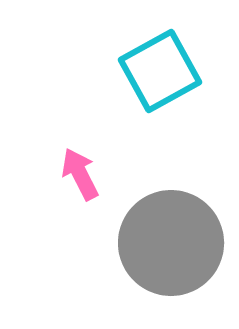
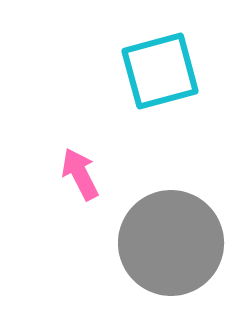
cyan square: rotated 14 degrees clockwise
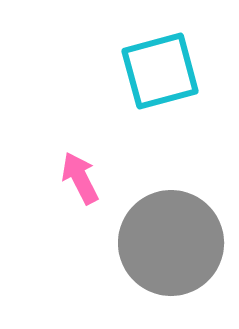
pink arrow: moved 4 px down
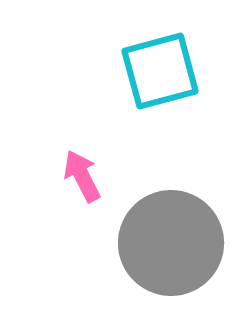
pink arrow: moved 2 px right, 2 px up
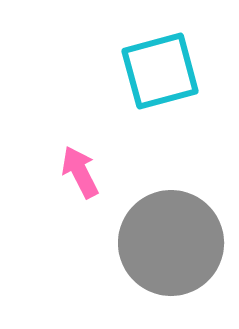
pink arrow: moved 2 px left, 4 px up
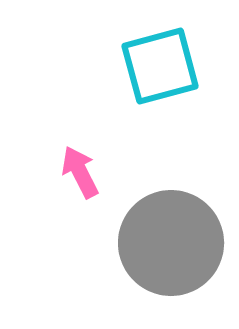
cyan square: moved 5 px up
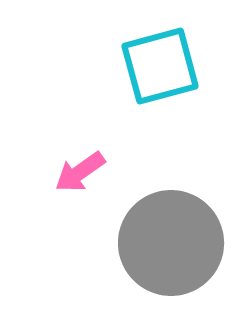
pink arrow: rotated 98 degrees counterclockwise
